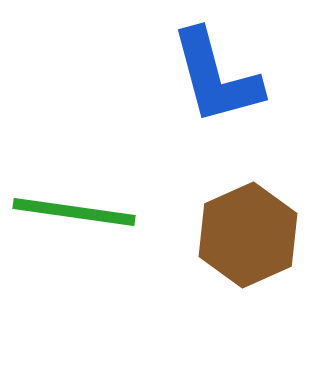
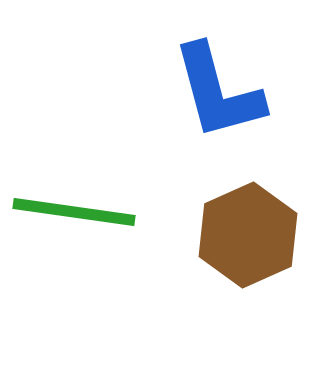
blue L-shape: moved 2 px right, 15 px down
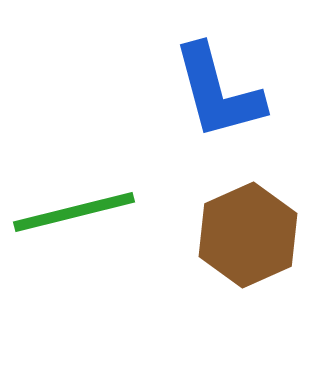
green line: rotated 22 degrees counterclockwise
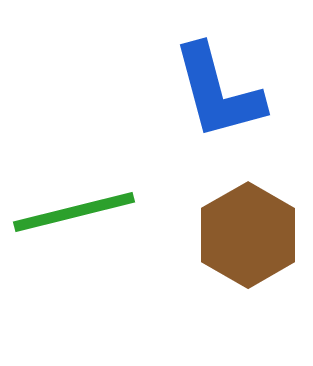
brown hexagon: rotated 6 degrees counterclockwise
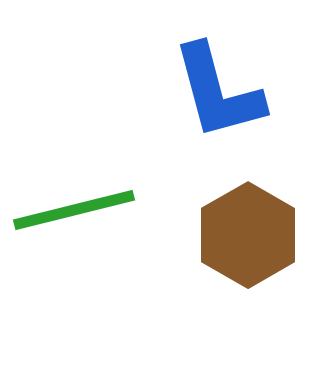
green line: moved 2 px up
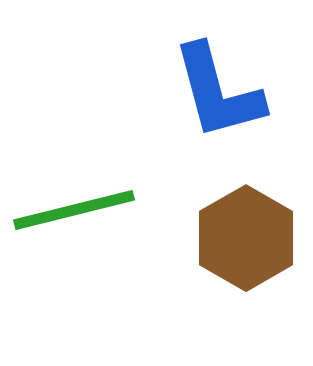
brown hexagon: moved 2 px left, 3 px down
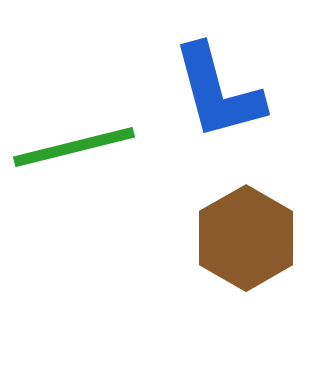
green line: moved 63 px up
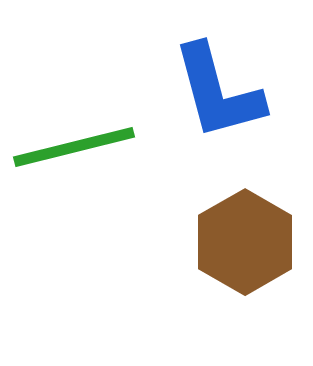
brown hexagon: moved 1 px left, 4 px down
